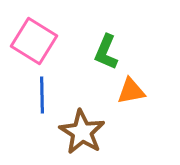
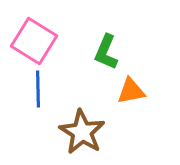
blue line: moved 4 px left, 6 px up
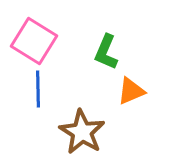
orange triangle: rotated 12 degrees counterclockwise
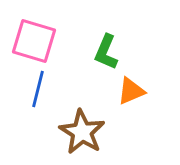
pink square: rotated 15 degrees counterclockwise
blue line: rotated 15 degrees clockwise
